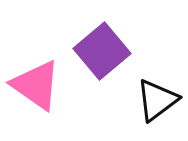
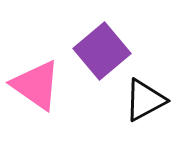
black triangle: moved 12 px left; rotated 9 degrees clockwise
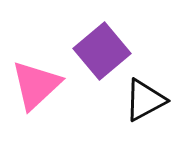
pink triangle: rotated 42 degrees clockwise
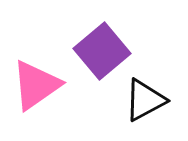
pink triangle: rotated 8 degrees clockwise
